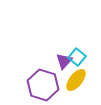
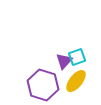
cyan square: rotated 30 degrees clockwise
yellow ellipse: moved 1 px down
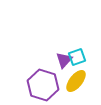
purple triangle: moved 1 px up
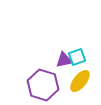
purple triangle: rotated 36 degrees clockwise
yellow ellipse: moved 4 px right
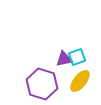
purple triangle: moved 1 px up
purple hexagon: moved 1 px left, 1 px up
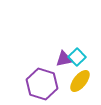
cyan square: rotated 24 degrees counterclockwise
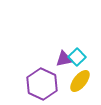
purple hexagon: rotated 8 degrees clockwise
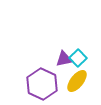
cyan square: moved 1 px right, 1 px down
yellow ellipse: moved 3 px left
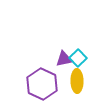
yellow ellipse: rotated 40 degrees counterclockwise
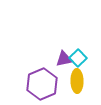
purple hexagon: rotated 12 degrees clockwise
